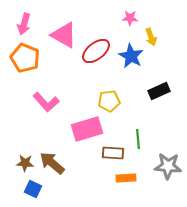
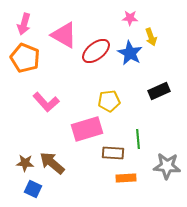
blue star: moved 1 px left, 3 px up
gray star: moved 1 px left
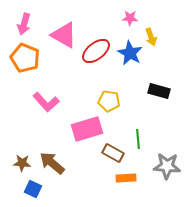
black rectangle: rotated 40 degrees clockwise
yellow pentagon: rotated 15 degrees clockwise
brown rectangle: rotated 25 degrees clockwise
brown star: moved 3 px left
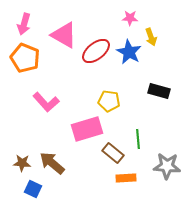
blue star: moved 1 px left, 1 px up
brown rectangle: rotated 10 degrees clockwise
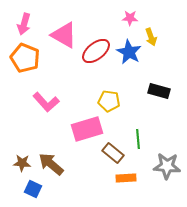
brown arrow: moved 1 px left, 1 px down
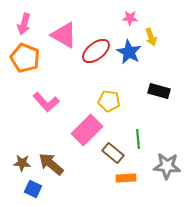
pink rectangle: moved 1 px down; rotated 28 degrees counterclockwise
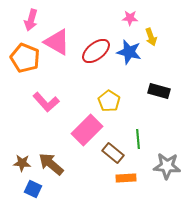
pink arrow: moved 7 px right, 4 px up
pink triangle: moved 7 px left, 7 px down
blue star: rotated 15 degrees counterclockwise
yellow pentagon: rotated 25 degrees clockwise
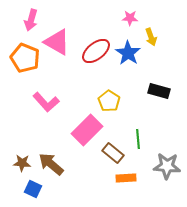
blue star: moved 1 px left, 1 px down; rotated 20 degrees clockwise
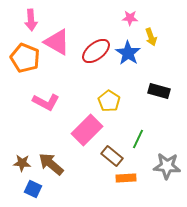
pink arrow: rotated 20 degrees counterclockwise
pink L-shape: rotated 20 degrees counterclockwise
green line: rotated 30 degrees clockwise
brown rectangle: moved 1 px left, 3 px down
